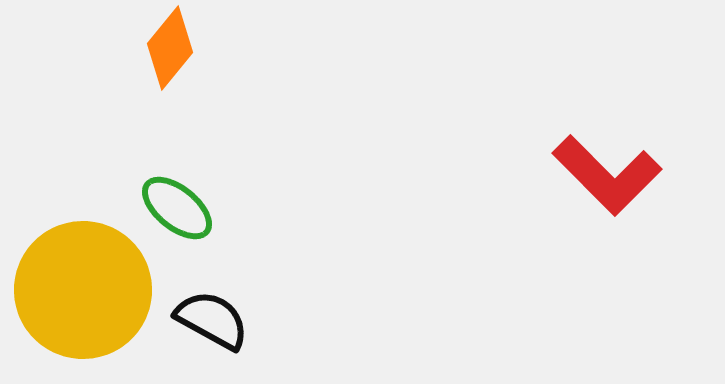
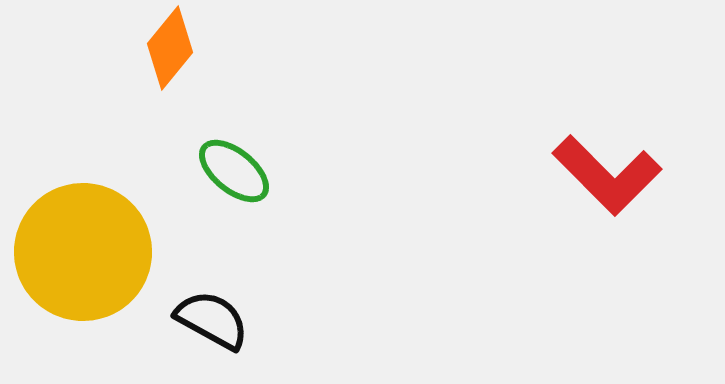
green ellipse: moved 57 px right, 37 px up
yellow circle: moved 38 px up
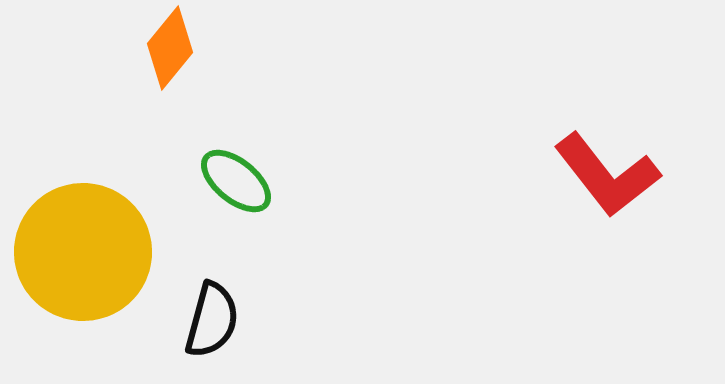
green ellipse: moved 2 px right, 10 px down
red L-shape: rotated 7 degrees clockwise
black semicircle: rotated 76 degrees clockwise
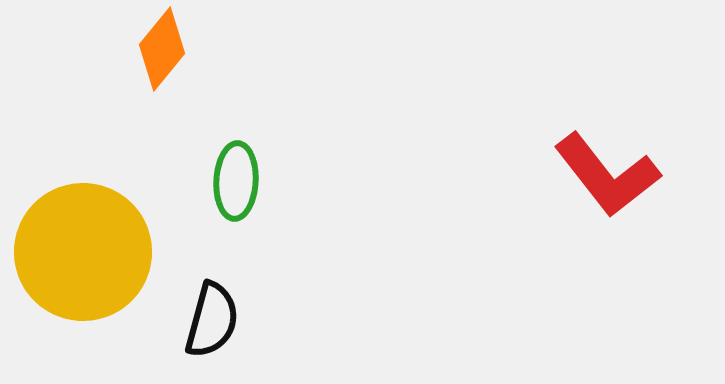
orange diamond: moved 8 px left, 1 px down
green ellipse: rotated 54 degrees clockwise
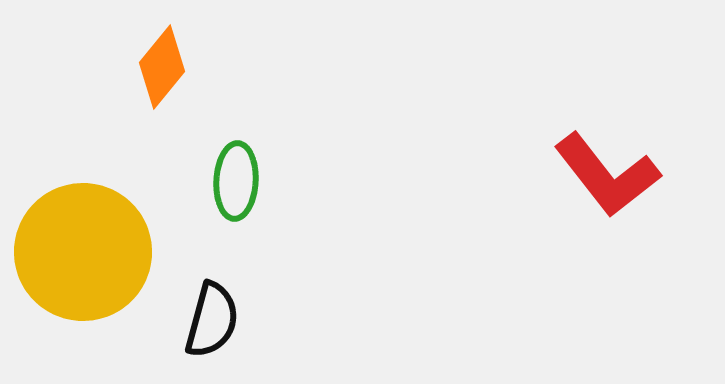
orange diamond: moved 18 px down
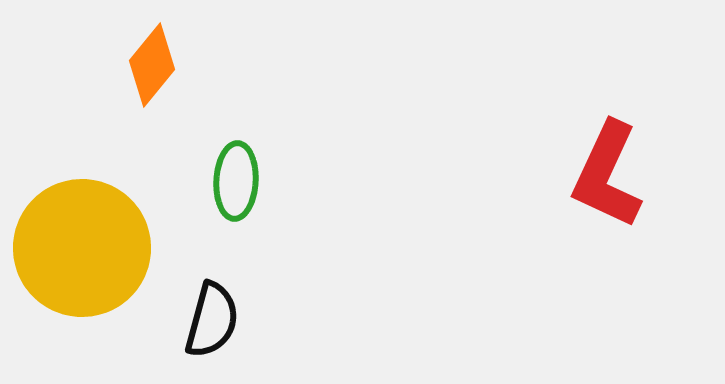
orange diamond: moved 10 px left, 2 px up
red L-shape: rotated 63 degrees clockwise
yellow circle: moved 1 px left, 4 px up
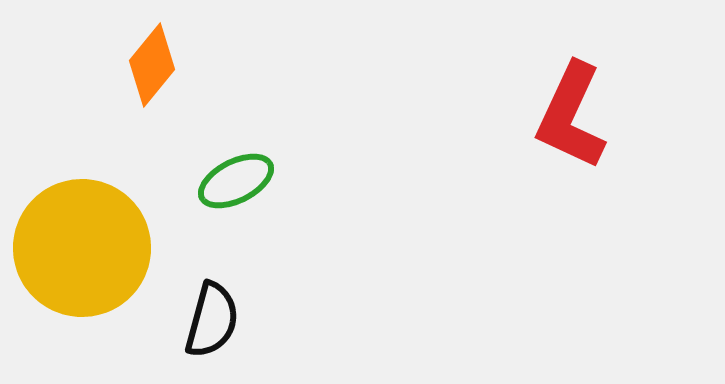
red L-shape: moved 36 px left, 59 px up
green ellipse: rotated 60 degrees clockwise
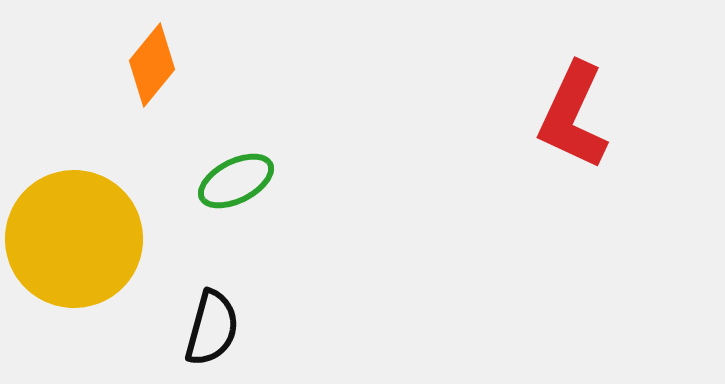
red L-shape: moved 2 px right
yellow circle: moved 8 px left, 9 px up
black semicircle: moved 8 px down
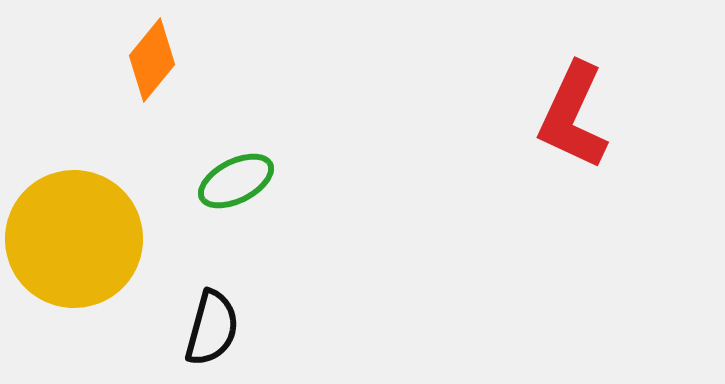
orange diamond: moved 5 px up
